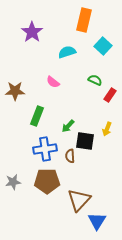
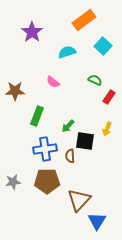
orange rectangle: rotated 40 degrees clockwise
red rectangle: moved 1 px left, 2 px down
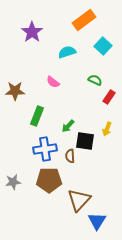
brown pentagon: moved 2 px right, 1 px up
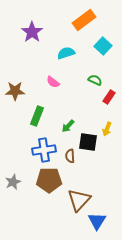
cyan semicircle: moved 1 px left, 1 px down
black square: moved 3 px right, 1 px down
blue cross: moved 1 px left, 1 px down
gray star: rotated 14 degrees counterclockwise
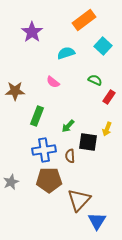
gray star: moved 2 px left
